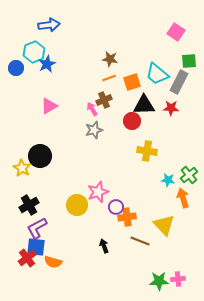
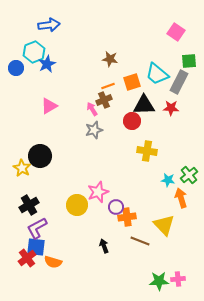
orange line: moved 1 px left, 8 px down
orange arrow: moved 2 px left
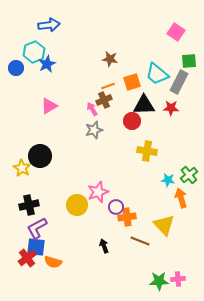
black cross: rotated 18 degrees clockwise
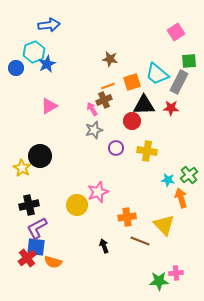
pink square: rotated 24 degrees clockwise
purple circle: moved 59 px up
pink cross: moved 2 px left, 6 px up
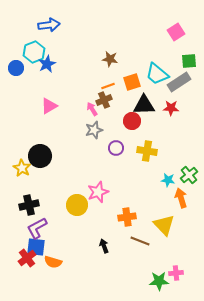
gray rectangle: rotated 30 degrees clockwise
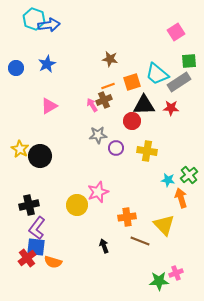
cyan hexagon: moved 33 px up; rotated 20 degrees counterclockwise
pink arrow: moved 4 px up
gray star: moved 4 px right, 5 px down; rotated 12 degrees clockwise
yellow star: moved 2 px left, 19 px up
purple L-shape: rotated 25 degrees counterclockwise
pink cross: rotated 16 degrees counterclockwise
